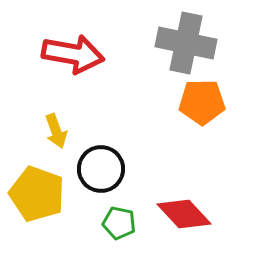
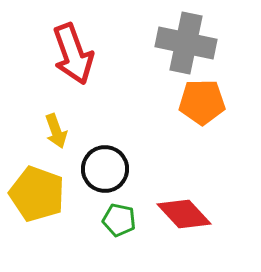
red arrow: rotated 60 degrees clockwise
black circle: moved 4 px right
green pentagon: moved 3 px up
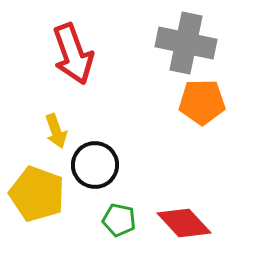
black circle: moved 10 px left, 4 px up
red diamond: moved 9 px down
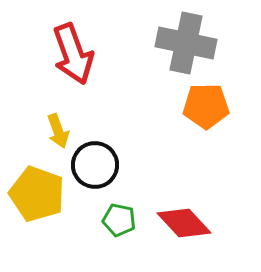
orange pentagon: moved 4 px right, 4 px down
yellow arrow: moved 2 px right
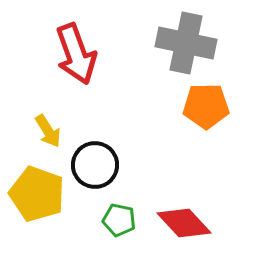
red arrow: moved 3 px right
yellow arrow: moved 10 px left; rotated 12 degrees counterclockwise
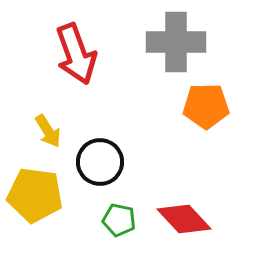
gray cross: moved 10 px left, 1 px up; rotated 12 degrees counterclockwise
black circle: moved 5 px right, 3 px up
yellow pentagon: moved 2 px left, 1 px down; rotated 12 degrees counterclockwise
red diamond: moved 4 px up
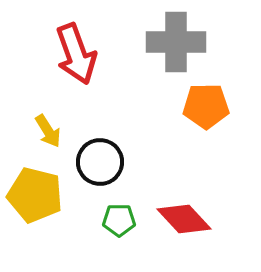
yellow pentagon: rotated 6 degrees clockwise
green pentagon: rotated 12 degrees counterclockwise
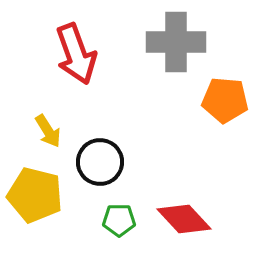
orange pentagon: moved 19 px right, 6 px up; rotated 6 degrees clockwise
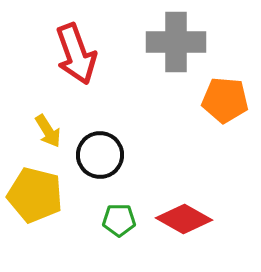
black circle: moved 7 px up
red diamond: rotated 18 degrees counterclockwise
